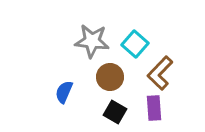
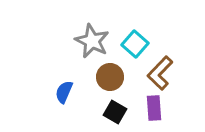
gray star: rotated 20 degrees clockwise
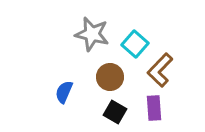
gray star: moved 7 px up; rotated 12 degrees counterclockwise
brown L-shape: moved 3 px up
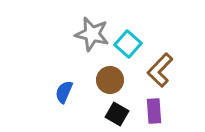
cyan square: moved 7 px left
brown circle: moved 3 px down
purple rectangle: moved 3 px down
black square: moved 2 px right, 2 px down
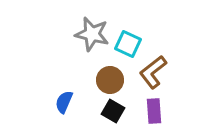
cyan square: rotated 16 degrees counterclockwise
brown L-shape: moved 7 px left, 2 px down; rotated 8 degrees clockwise
blue semicircle: moved 10 px down
black square: moved 4 px left, 3 px up
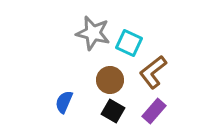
gray star: moved 1 px right, 1 px up
cyan square: moved 1 px right, 1 px up
purple rectangle: rotated 45 degrees clockwise
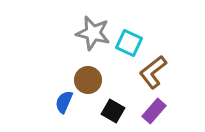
brown circle: moved 22 px left
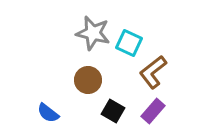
blue semicircle: moved 16 px left, 11 px down; rotated 75 degrees counterclockwise
purple rectangle: moved 1 px left
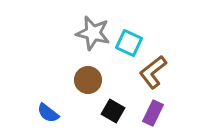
purple rectangle: moved 2 px down; rotated 15 degrees counterclockwise
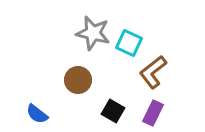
brown circle: moved 10 px left
blue semicircle: moved 11 px left, 1 px down
